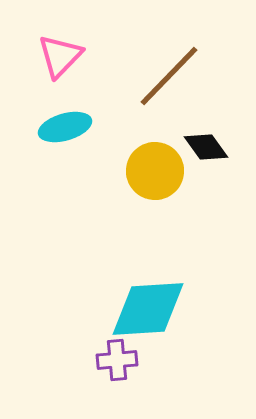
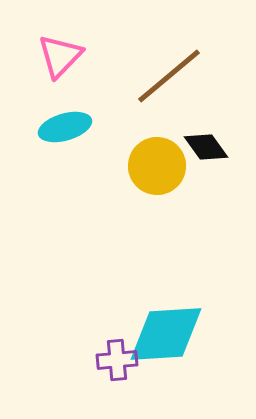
brown line: rotated 6 degrees clockwise
yellow circle: moved 2 px right, 5 px up
cyan diamond: moved 18 px right, 25 px down
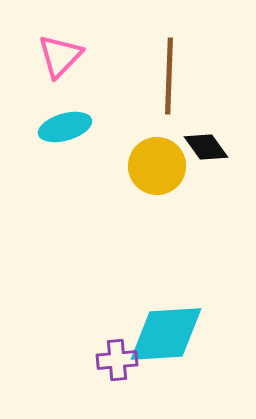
brown line: rotated 48 degrees counterclockwise
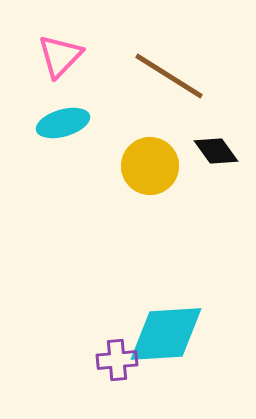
brown line: rotated 60 degrees counterclockwise
cyan ellipse: moved 2 px left, 4 px up
black diamond: moved 10 px right, 4 px down
yellow circle: moved 7 px left
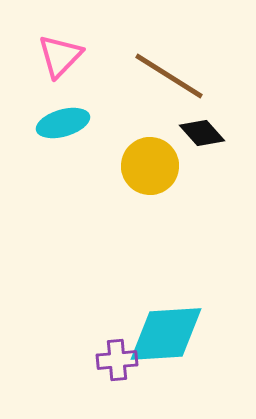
black diamond: moved 14 px left, 18 px up; rotated 6 degrees counterclockwise
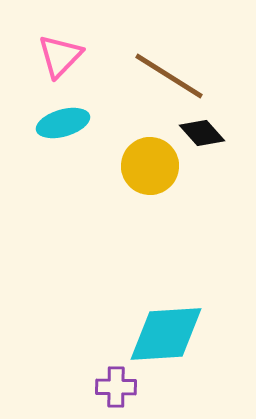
purple cross: moved 1 px left, 27 px down; rotated 6 degrees clockwise
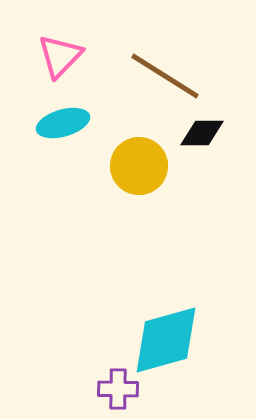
brown line: moved 4 px left
black diamond: rotated 48 degrees counterclockwise
yellow circle: moved 11 px left
cyan diamond: moved 6 px down; rotated 12 degrees counterclockwise
purple cross: moved 2 px right, 2 px down
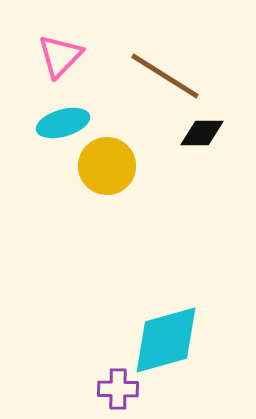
yellow circle: moved 32 px left
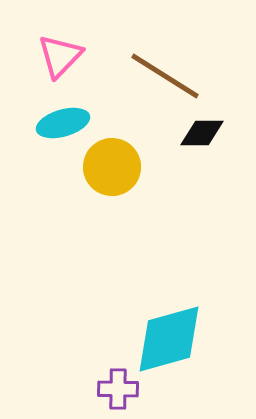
yellow circle: moved 5 px right, 1 px down
cyan diamond: moved 3 px right, 1 px up
